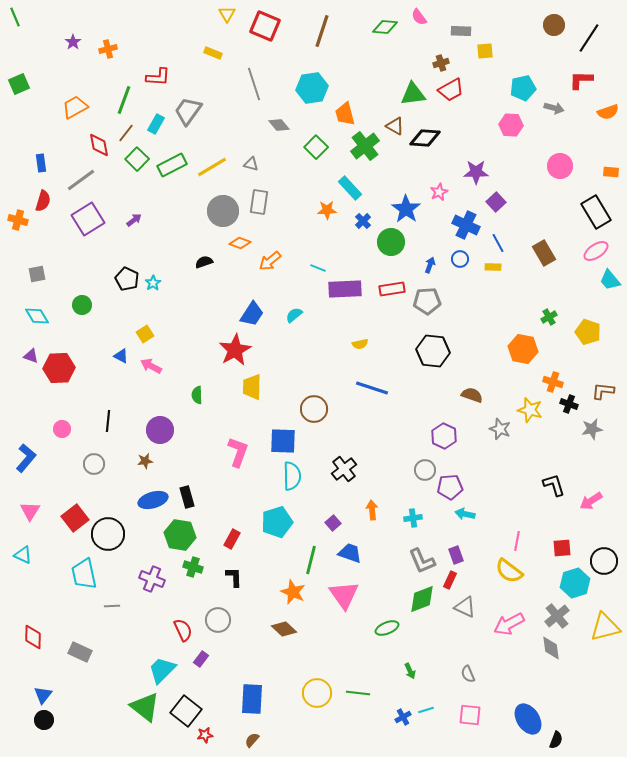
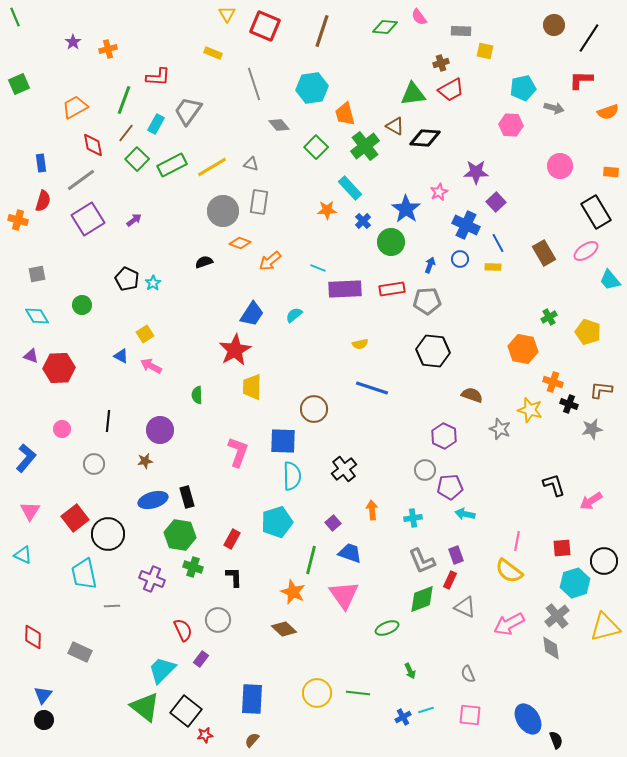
yellow square at (485, 51): rotated 18 degrees clockwise
red diamond at (99, 145): moved 6 px left
pink ellipse at (596, 251): moved 10 px left
brown L-shape at (603, 391): moved 2 px left, 1 px up
black semicircle at (556, 740): rotated 42 degrees counterclockwise
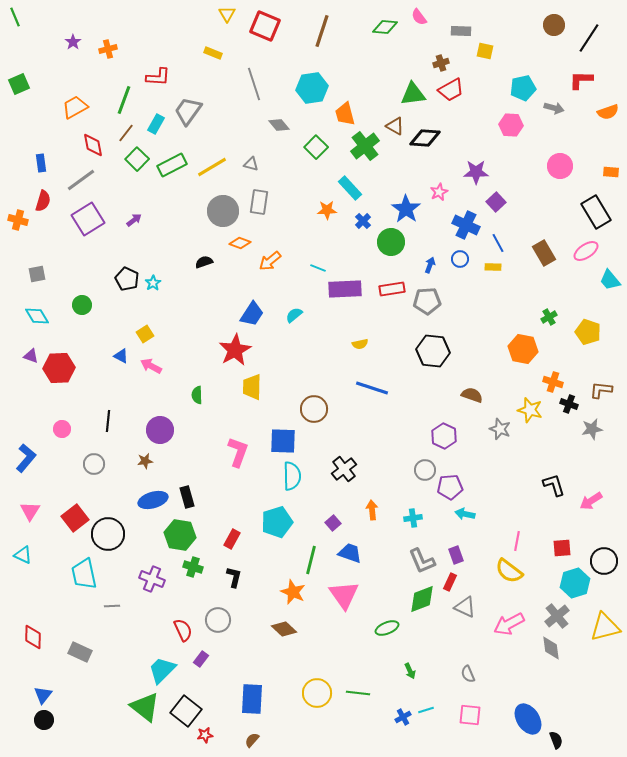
black L-shape at (234, 577): rotated 15 degrees clockwise
red rectangle at (450, 580): moved 2 px down
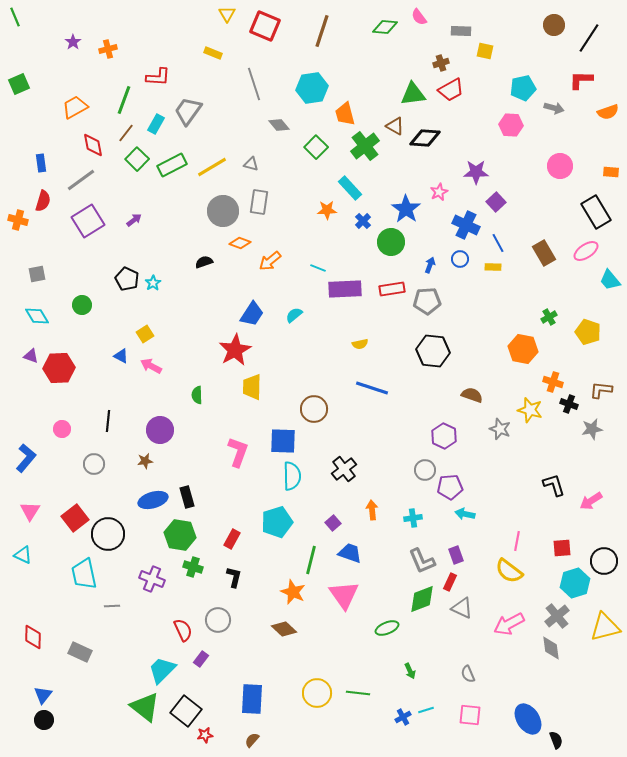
purple square at (88, 219): moved 2 px down
gray triangle at (465, 607): moved 3 px left, 1 px down
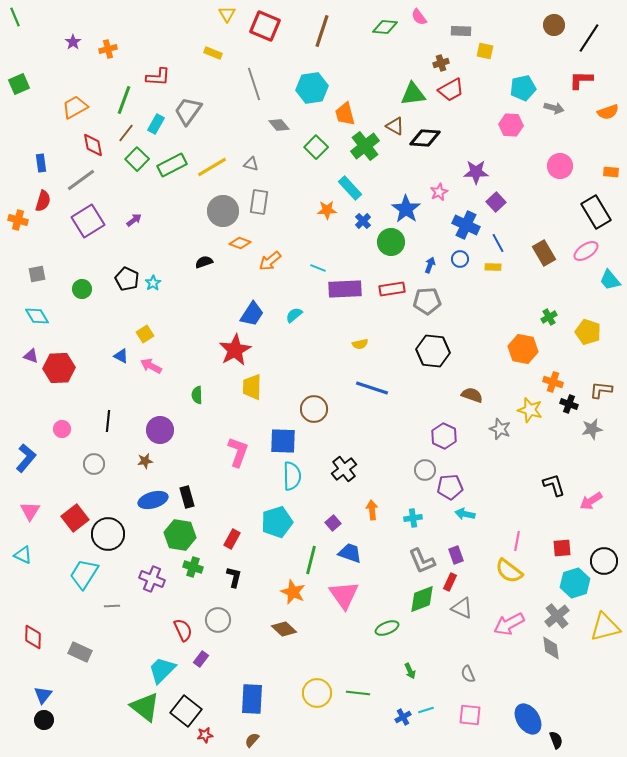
green circle at (82, 305): moved 16 px up
cyan trapezoid at (84, 574): rotated 44 degrees clockwise
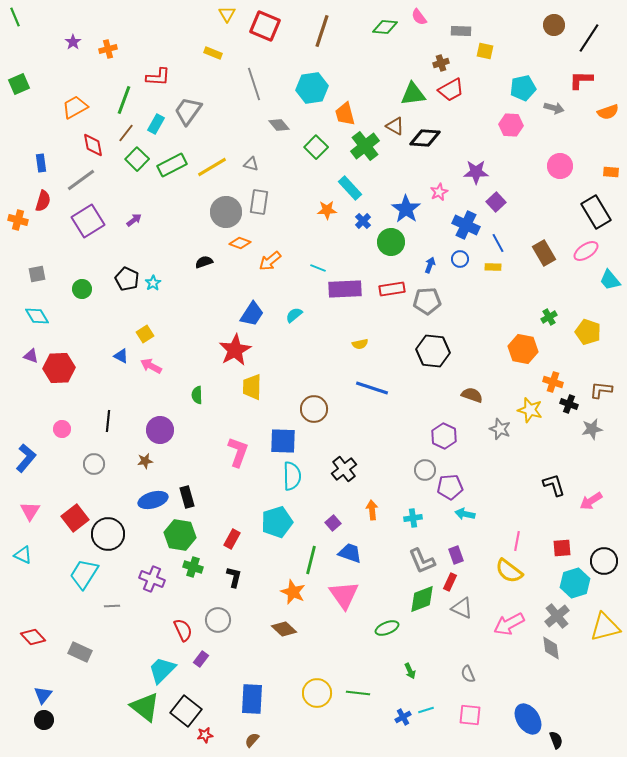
gray circle at (223, 211): moved 3 px right, 1 px down
red diamond at (33, 637): rotated 45 degrees counterclockwise
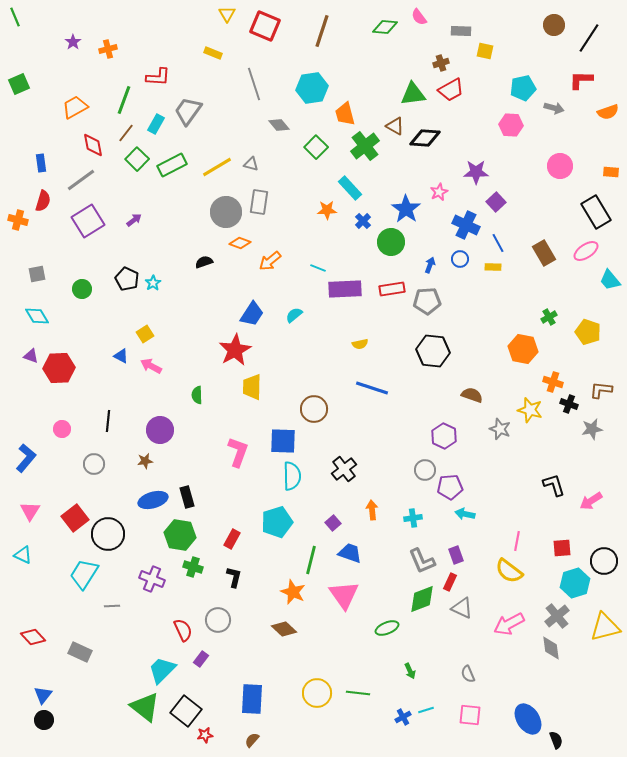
yellow line at (212, 167): moved 5 px right
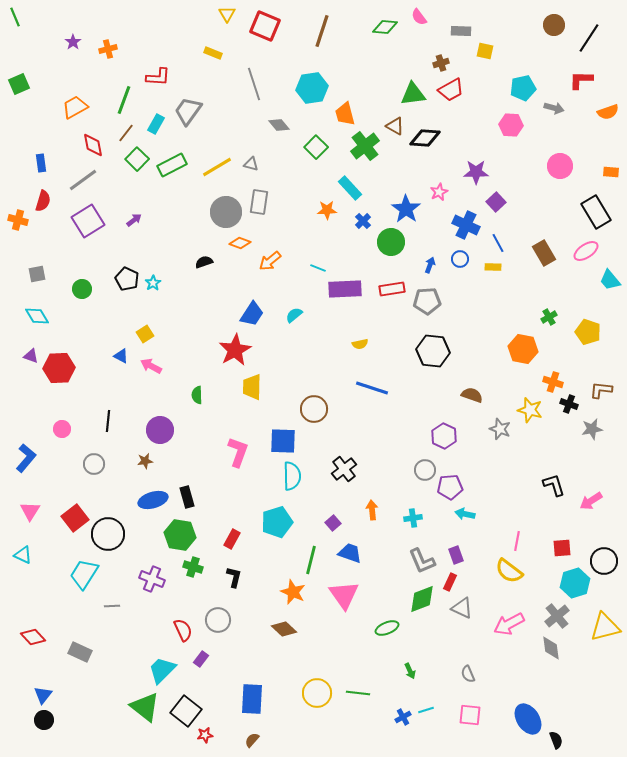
gray line at (81, 180): moved 2 px right
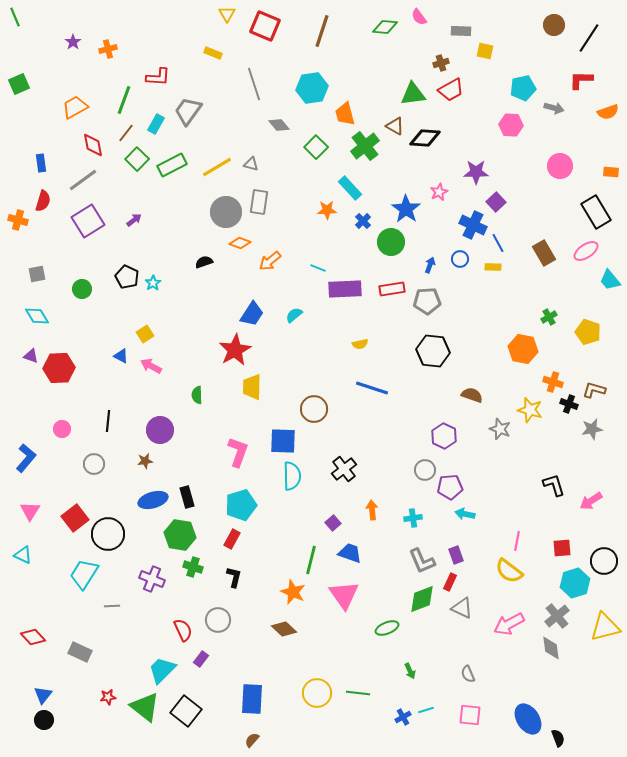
blue cross at (466, 225): moved 7 px right
black pentagon at (127, 279): moved 2 px up
brown L-shape at (601, 390): moved 7 px left; rotated 10 degrees clockwise
cyan pentagon at (277, 522): moved 36 px left, 17 px up
red star at (205, 735): moved 97 px left, 38 px up
black semicircle at (556, 740): moved 2 px right, 2 px up
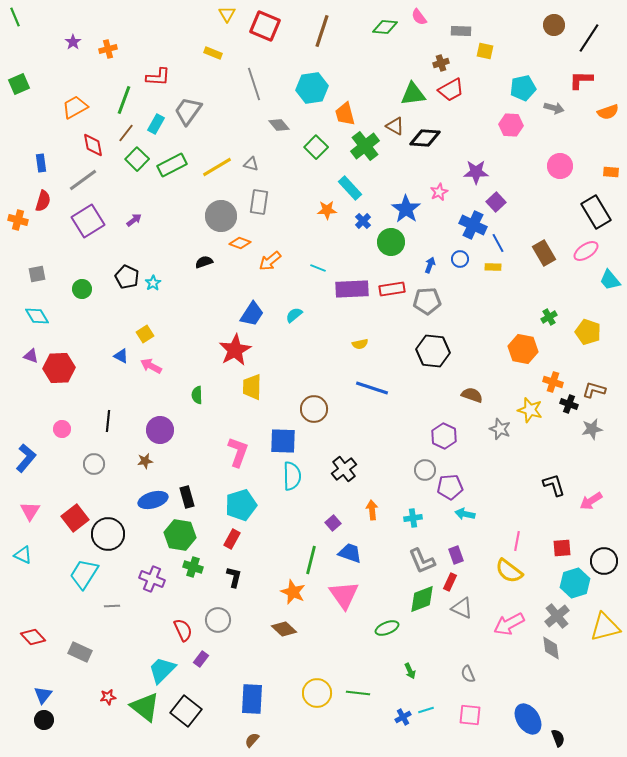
gray circle at (226, 212): moved 5 px left, 4 px down
purple rectangle at (345, 289): moved 7 px right
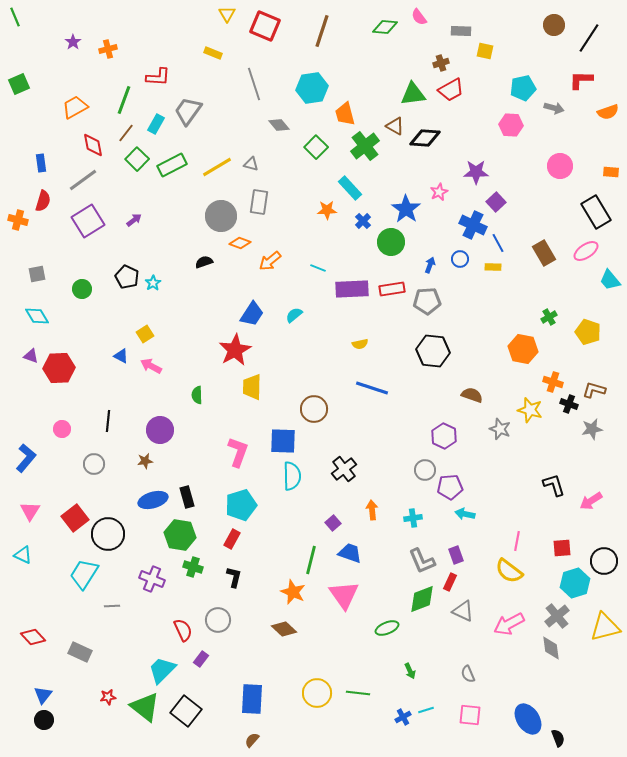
gray triangle at (462, 608): moved 1 px right, 3 px down
